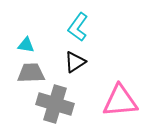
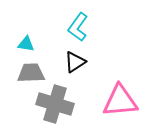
cyan triangle: moved 1 px up
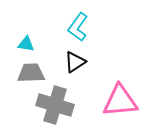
gray cross: moved 1 px down
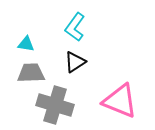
cyan L-shape: moved 3 px left
pink triangle: rotated 27 degrees clockwise
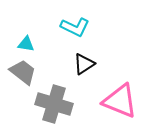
cyan L-shape: rotated 100 degrees counterclockwise
black triangle: moved 9 px right, 2 px down
gray trapezoid: moved 8 px left, 1 px up; rotated 40 degrees clockwise
gray cross: moved 1 px left, 1 px up
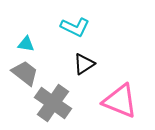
gray trapezoid: moved 2 px right, 1 px down
gray cross: moved 1 px left, 1 px up; rotated 18 degrees clockwise
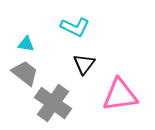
black triangle: rotated 20 degrees counterclockwise
pink triangle: moved 6 px up; rotated 30 degrees counterclockwise
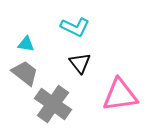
black triangle: moved 4 px left, 1 px up; rotated 15 degrees counterclockwise
gray cross: moved 1 px down
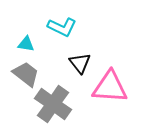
cyan L-shape: moved 13 px left
gray trapezoid: moved 1 px right, 1 px down
pink triangle: moved 10 px left, 8 px up; rotated 12 degrees clockwise
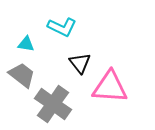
gray trapezoid: moved 4 px left, 1 px down
